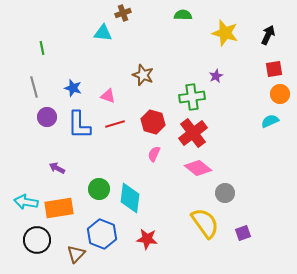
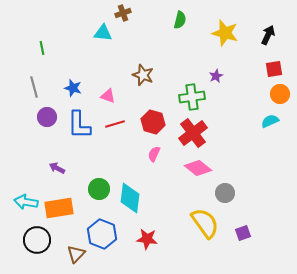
green semicircle: moved 3 px left, 5 px down; rotated 102 degrees clockwise
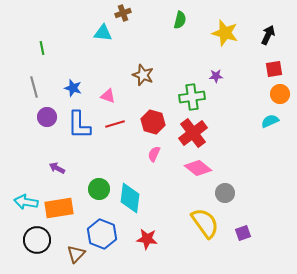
purple star: rotated 24 degrees clockwise
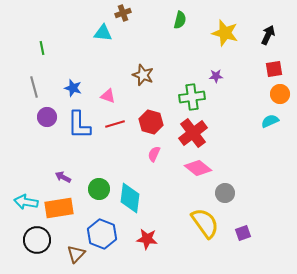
red hexagon: moved 2 px left
purple arrow: moved 6 px right, 9 px down
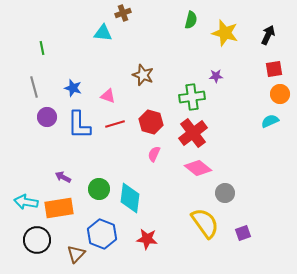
green semicircle: moved 11 px right
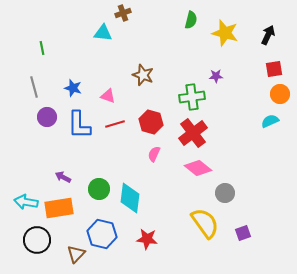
blue hexagon: rotated 8 degrees counterclockwise
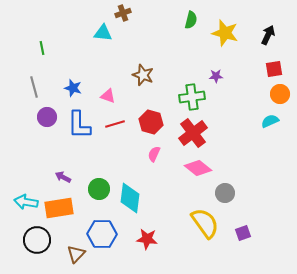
blue hexagon: rotated 12 degrees counterclockwise
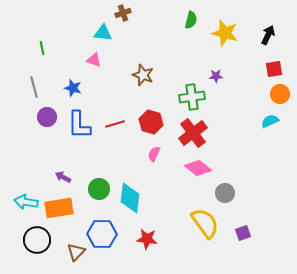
pink triangle: moved 14 px left, 36 px up
brown triangle: moved 2 px up
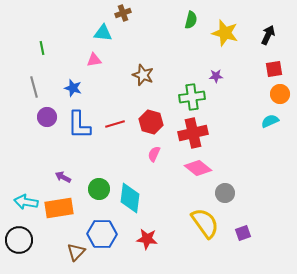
pink triangle: rotated 28 degrees counterclockwise
red cross: rotated 24 degrees clockwise
black circle: moved 18 px left
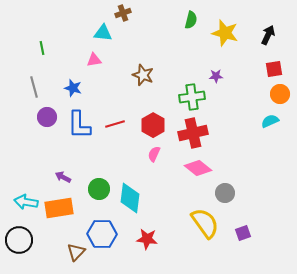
red hexagon: moved 2 px right, 3 px down; rotated 15 degrees clockwise
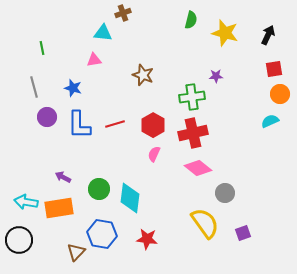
blue hexagon: rotated 8 degrees clockwise
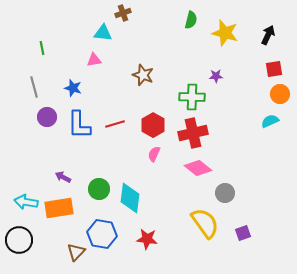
green cross: rotated 10 degrees clockwise
